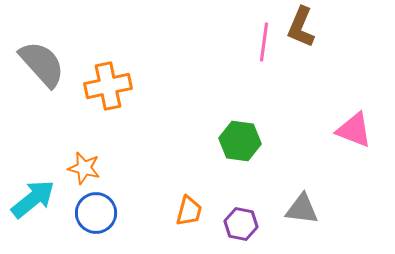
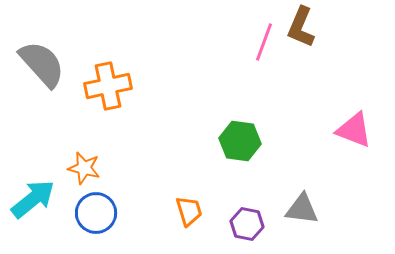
pink line: rotated 12 degrees clockwise
orange trapezoid: rotated 32 degrees counterclockwise
purple hexagon: moved 6 px right
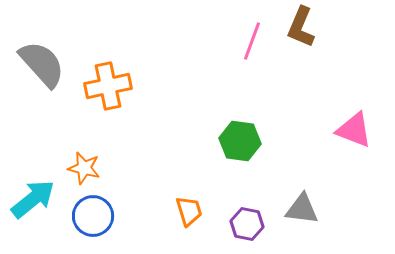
pink line: moved 12 px left, 1 px up
blue circle: moved 3 px left, 3 px down
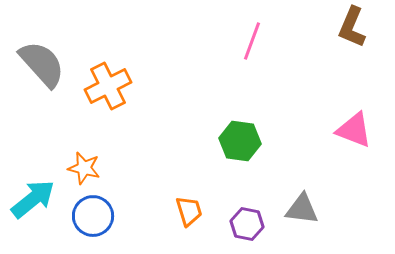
brown L-shape: moved 51 px right
orange cross: rotated 15 degrees counterclockwise
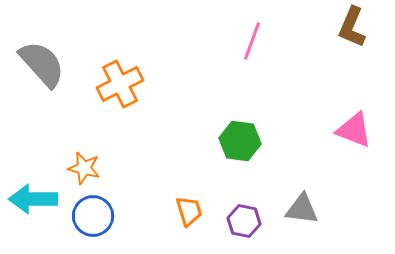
orange cross: moved 12 px right, 2 px up
cyan arrow: rotated 141 degrees counterclockwise
purple hexagon: moved 3 px left, 3 px up
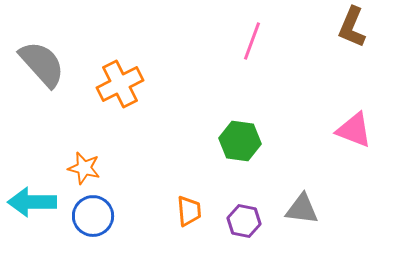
cyan arrow: moved 1 px left, 3 px down
orange trapezoid: rotated 12 degrees clockwise
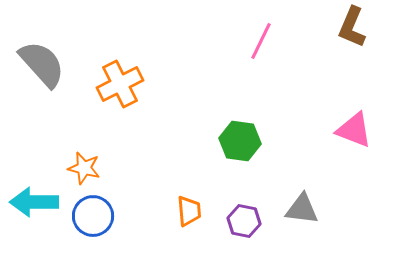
pink line: moved 9 px right; rotated 6 degrees clockwise
cyan arrow: moved 2 px right
